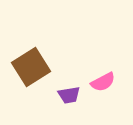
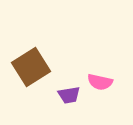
pink semicircle: moved 3 px left; rotated 40 degrees clockwise
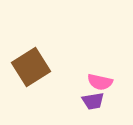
purple trapezoid: moved 24 px right, 6 px down
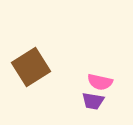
purple trapezoid: rotated 20 degrees clockwise
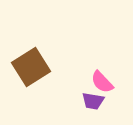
pink semicircle: moved 2 px right; rotated 35 degrees clockwise
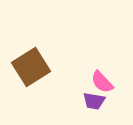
purple trapezoid: moved 1 px right
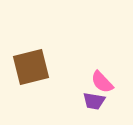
brown square: rotated 18 degrees clockwise
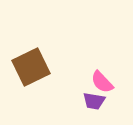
brown square: rotated 12 degrees counterclockwise
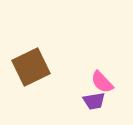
purple trapezoid: rotated 20 degrees counterclockwise
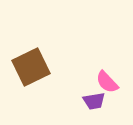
pink semicircle: moved 5 px right
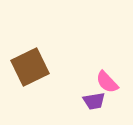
brown square: moved 1 px left
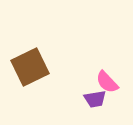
purple trapezoid: moved 1 px right, 2 px up
